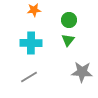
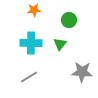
green triangle: moved 8 px left, 4 px down
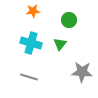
orange star: moved 1 px left, 1 px down
cyan cross: rotated 15 degrees clockwise
gray line: rotated 48 degrees clockwise
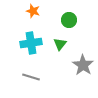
orange star: rotated 24 degrees clockwise
cyan cross: rotated 25 degrees counterclockwise
gray star: moved 1 px right, 7 px up; rotated 30 degrees clockwise
gray line: moved 2 px right
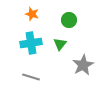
orange star: moved 1 px left, 3 px down
gray star: rotated 10 degrees clockwise
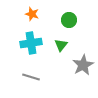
green triangle: moved 1 px right, 1 px down
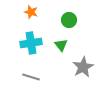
orange star: moved 1 px left, 2 px up
green triangle: rotated 16 degrees counterclockwise
gray star: moved 2 px down
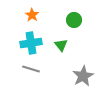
orange star: moved 1 px right, 3 px down; rotated 16 degrees clockwise
green circle: moved 5 px right
gray star: moved 9 px down
gray line: moved 8 px up
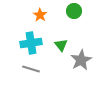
orange star: moved 8 px right
green circle: moved 9 px up
gray star: moved 2 px left, 16 px up
